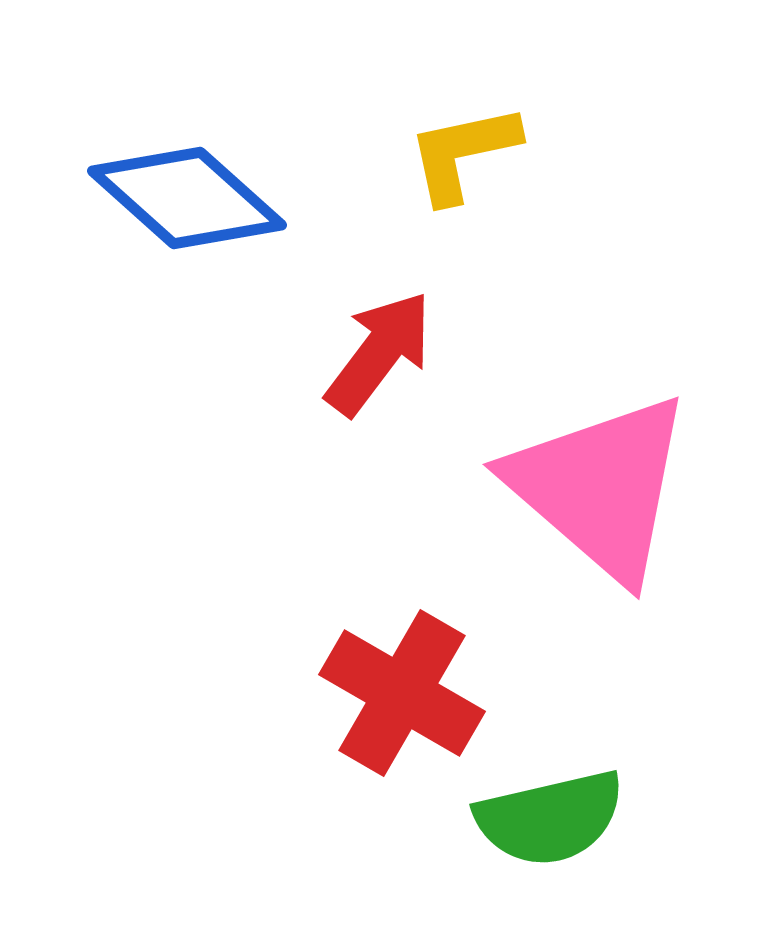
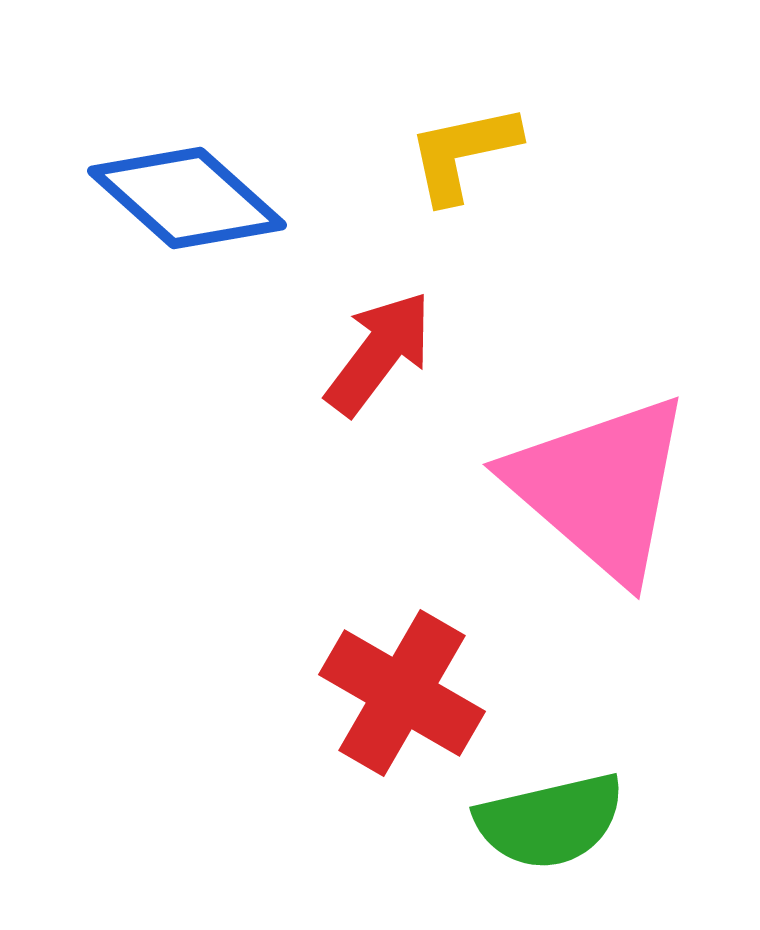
green semicircle: moved 3 px down
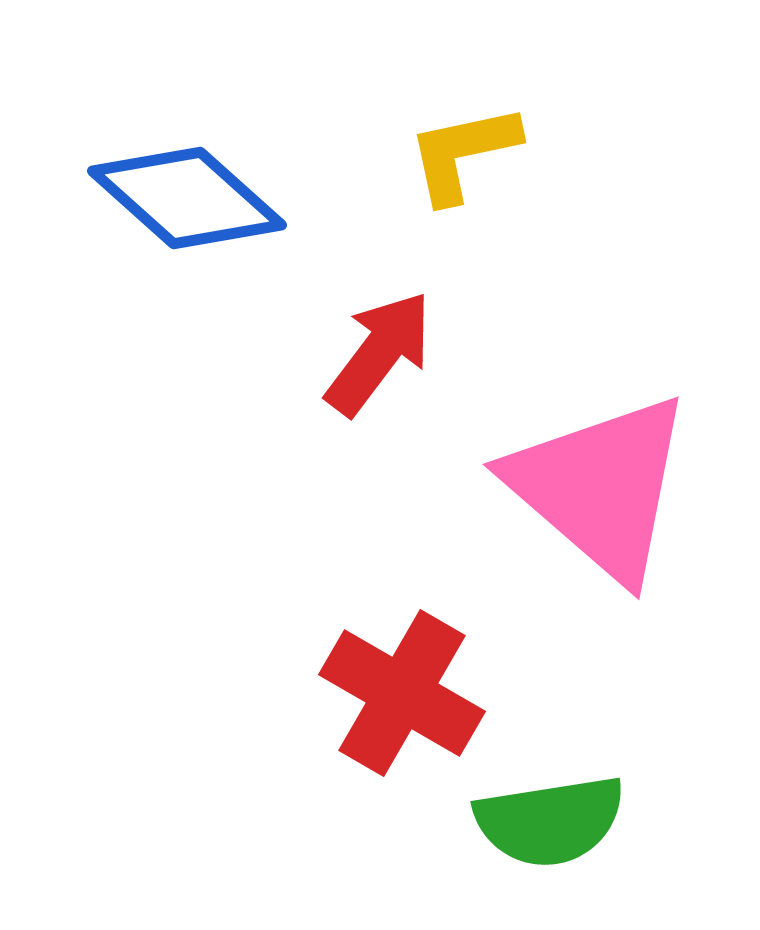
green semicircle: rotated 4 degrees clockwise
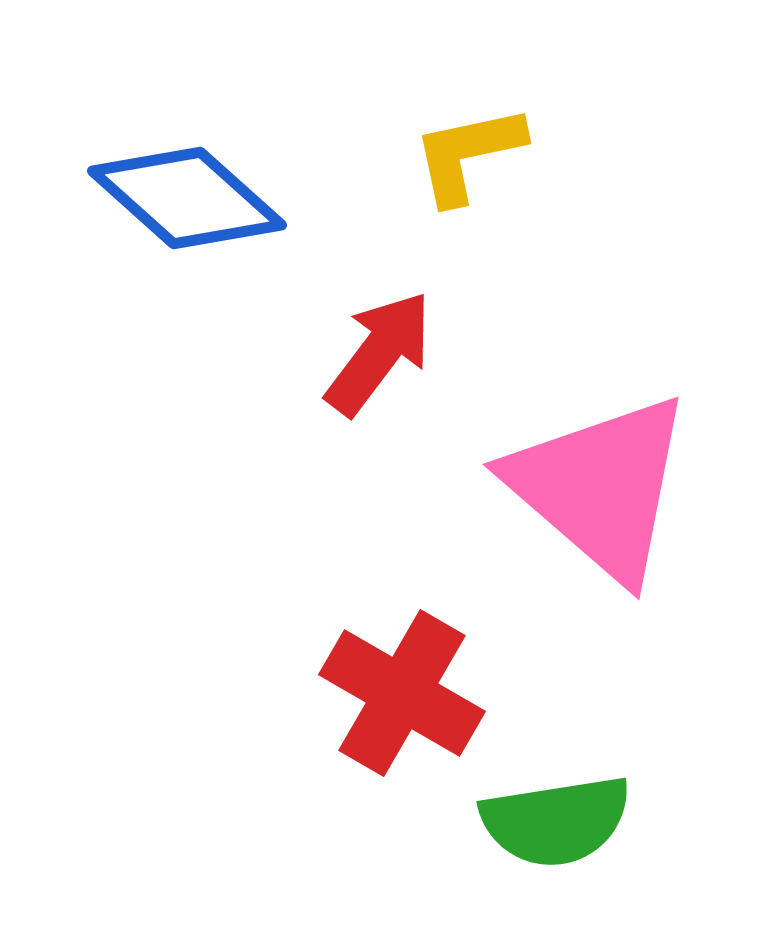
yellow L-shape: moved 5 px right, 1 px down
green semicircle: moved 6 px right
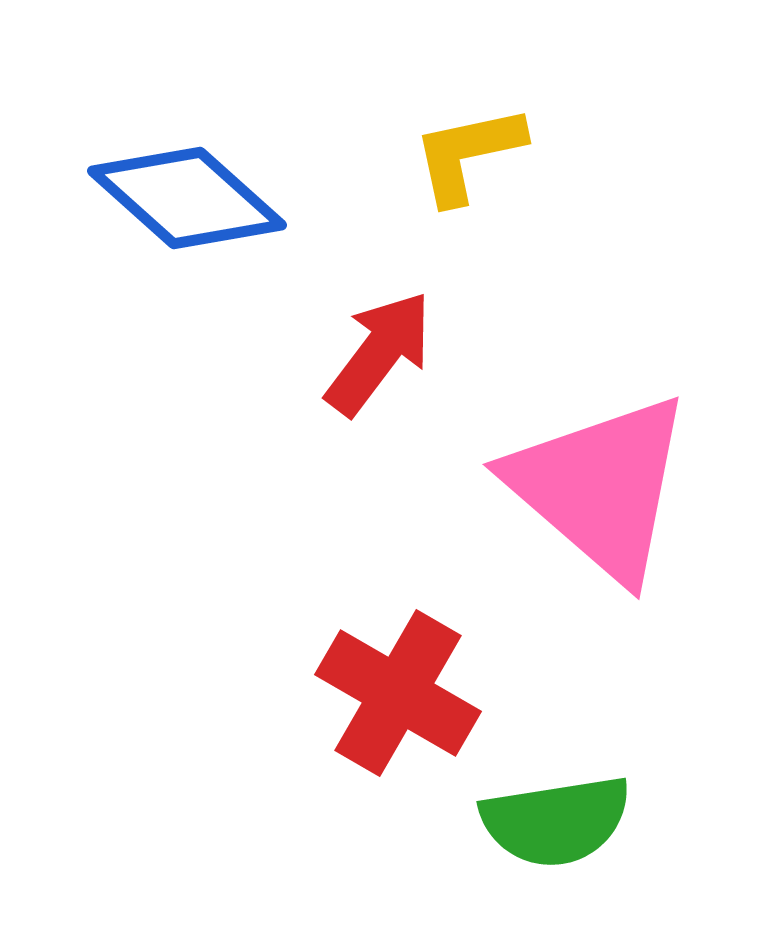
red cross: moved 4 px left
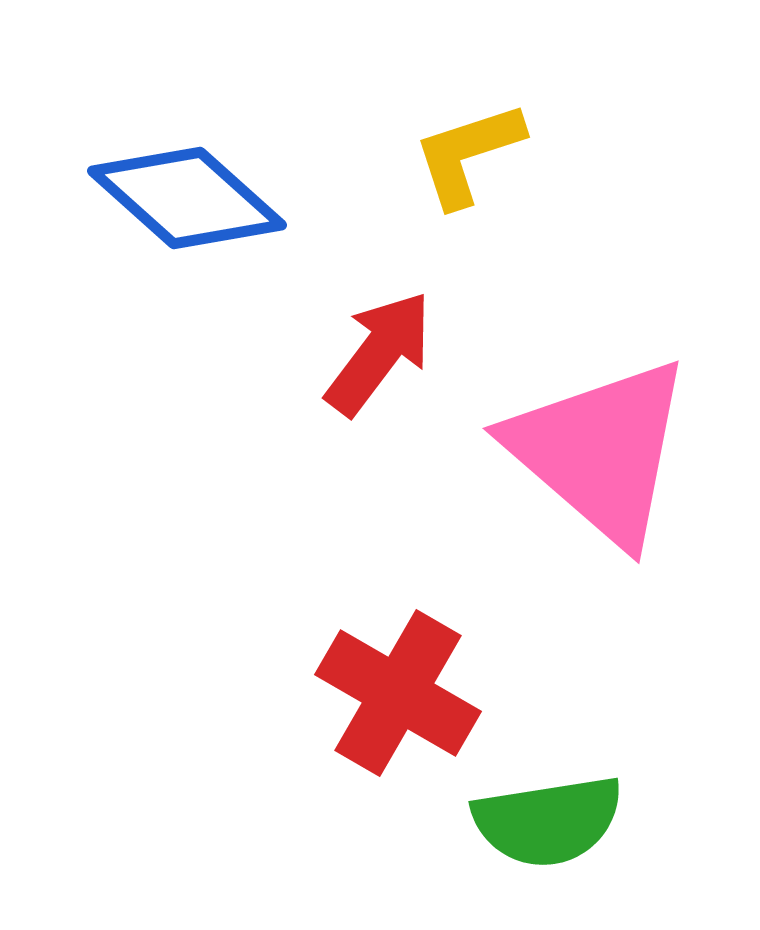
yellow L-shape: rotated 6 degrees counterclockwise
pink triangle: moved 36 px up
green semicircle: moved 8 px left
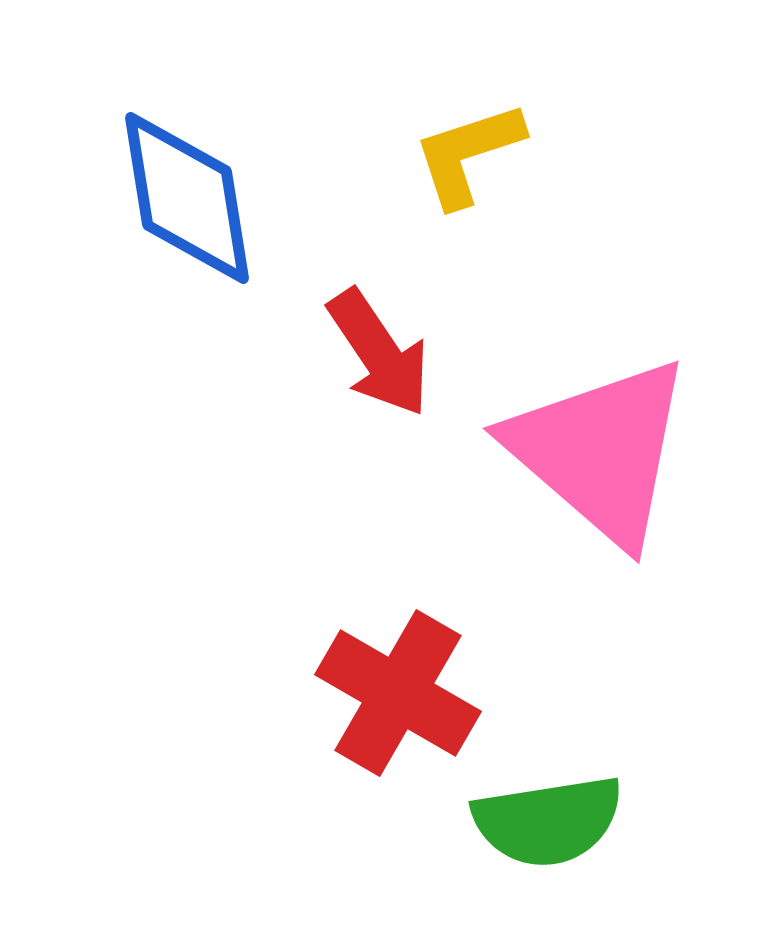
blue diamond: rotated 39 degrees clockwise
red arrow: rotated 109 degrees clockwise
